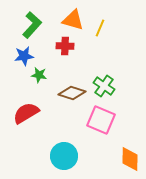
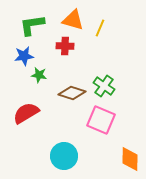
green L-shape: rotated 140 degrees counterclockwise
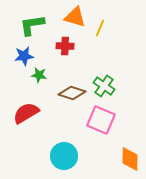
orange triangle: moved 2 px right, 3 px up
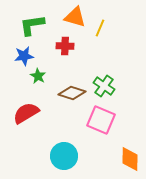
green star: moved 1 px left, 1 px down; rotated 21 degrees clockwise
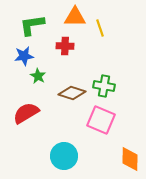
orange triangle: rotated 15 degrees counterclockwise
yellow line: rotated 42 degrees counterclockwise
green cross: rotated 25 degrees counterclockwise
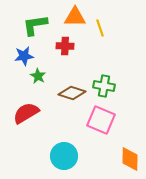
green L-shape: moved 3 px right
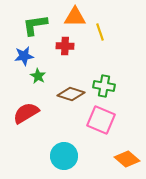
yellow line: moved 4 px down
brown diamond: moved 1 px left, 1 px down
orange diamond: moved 3 px left; rotated 50 degrees counterclockwise
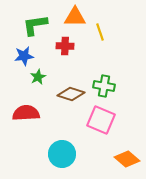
green star: moved 1 px down; rotated 14 degrees clockwise
red semicircle: rotated 28 degrees clockwise
cyan circle: moved 2 px left, 2 px up
